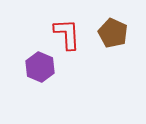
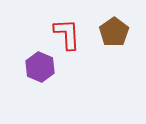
brown pentagon: moved 1 px right, 1 px up; rotated 12 degrees clockwise
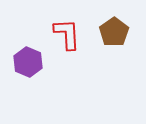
purple hexagon: moved 12 px left, 5 px up
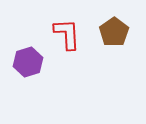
purple hexagon: rotated 20 degrees clockwise
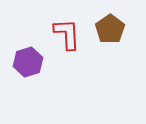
brown pentagon: moved 4 px left, 3 px up
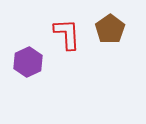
purple hexagon: rotated 8 degrees counterclockwise
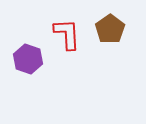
purple hexagon: moved 3 px up; rotated 16 degrees counterclockwise
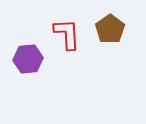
purple hexagon: rotated 24 degrees counterclockwise
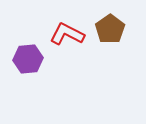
red L-shape: rotated 60 degrees counterclockwise
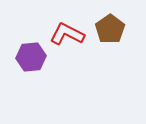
purple hexagon: moved 3 px right, 2 px up
